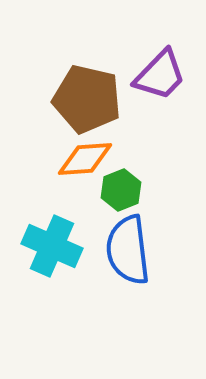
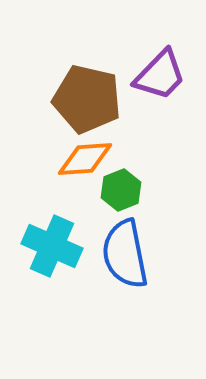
blue semicircle: moved 3 px left, 4 px down; rotated 4 degrees counterclockwise
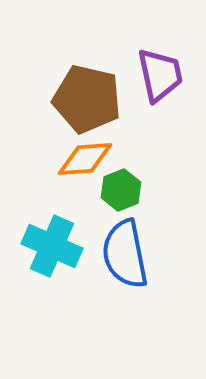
purple trapezoid: rotated 56 degrees counterclockwise
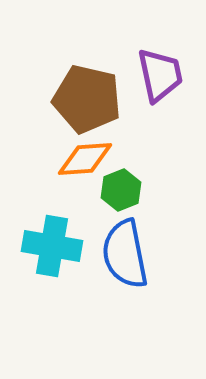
cyan cross: rotated 14 degrees counterclockwise
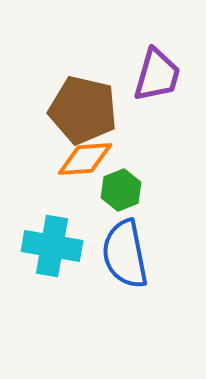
purple trapezoid: moved 3 px left; rotated 28 degrees clockwise
brown pentagon: moved 4 px left, 11 px down
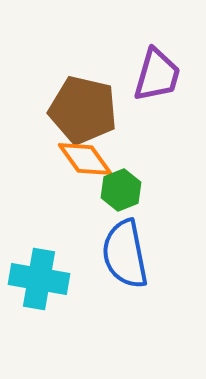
orange diamond: rotated 58 degrees clockwise
cyan cross: moved 13 px left, 33 px down
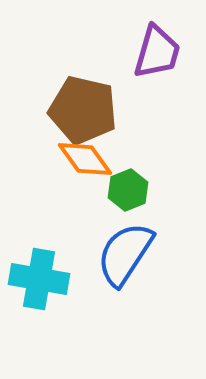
purple trapezoid: moved 23 px up
green hexagon: moved 7 px right
blue semicircle: rotated 44 degrees clockwise
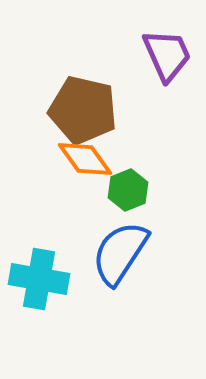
purple trapezoid: moved 10 px right, 3 px down; rotated 40 degrees counterclockwise
blue semicircle: moved 5 px left, 1 px up
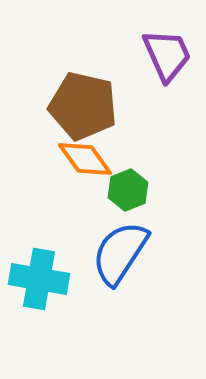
brown pentagon: moved 4 px up
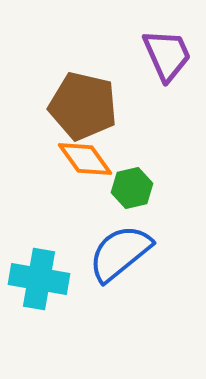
green hexagon: moved 4 px right, 2 px up; rotated 9 degrees clockwise
blue semicircle: rotated 18 degrees clockwise
